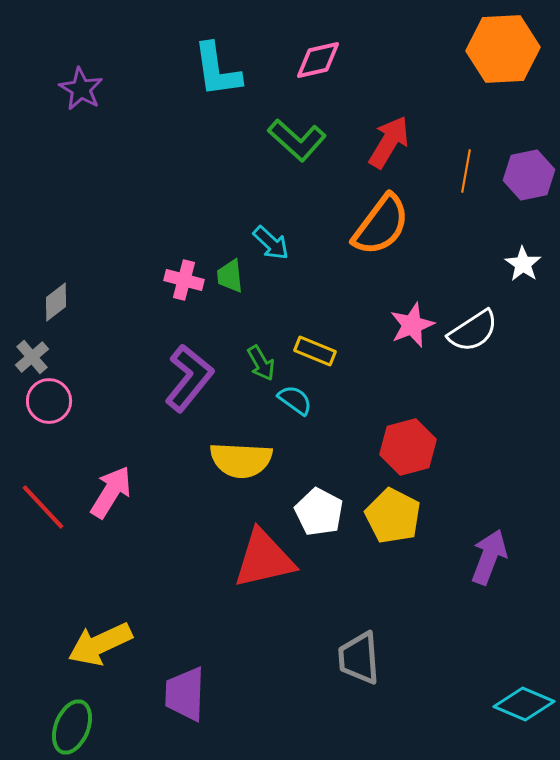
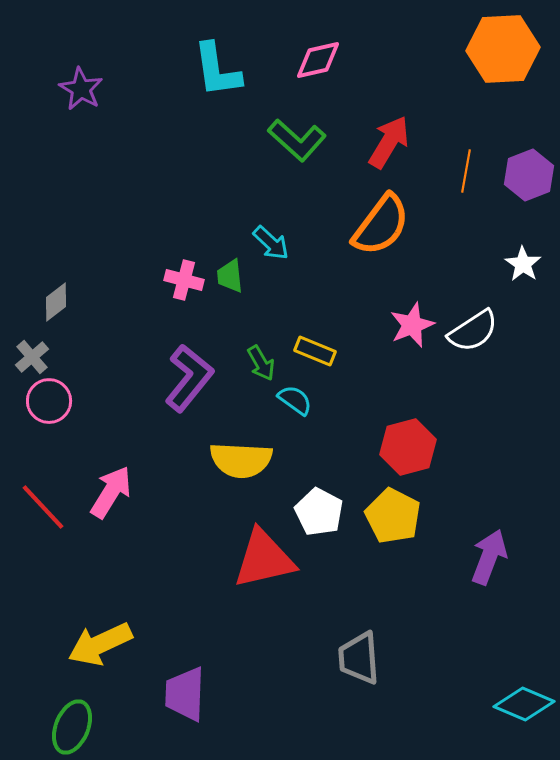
purple hexagon: rotated 9 degrees counterclockwise
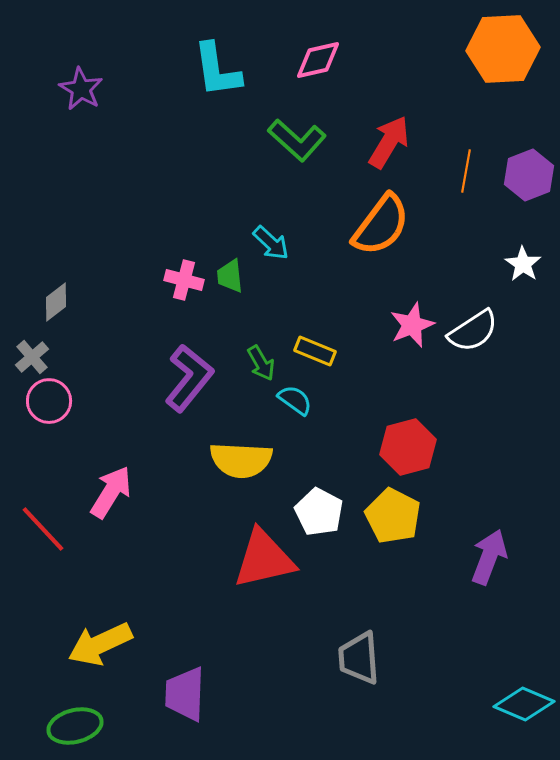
red line: moved 22 px down
green ellipse: moved 3 px right, 1 px up; rotated 54 degrees clockwise
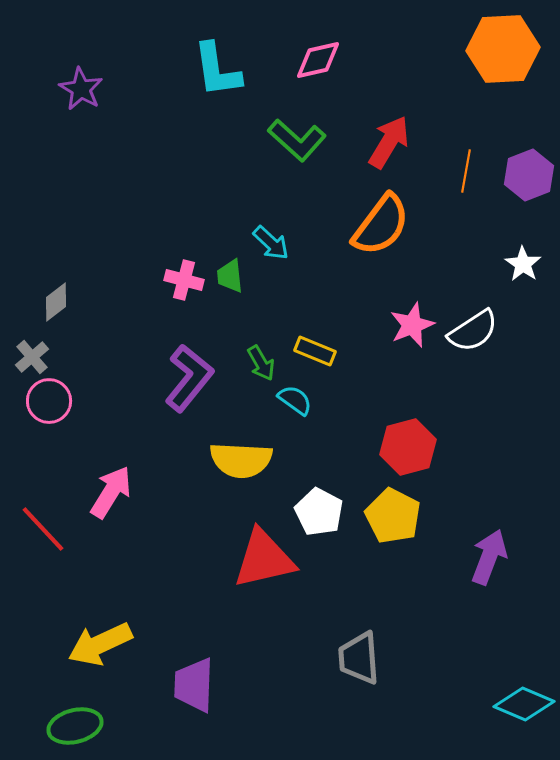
purple trapezoid: moved 9 px right, 9 px up
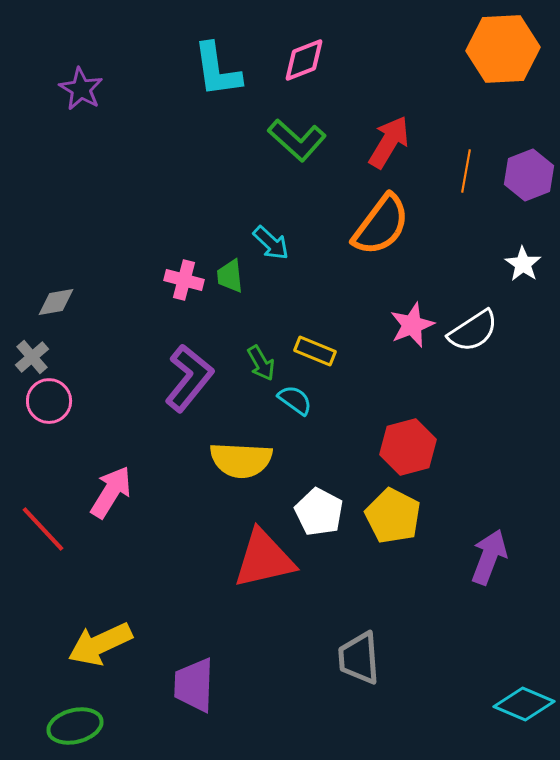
pink diamond: moved 14 px left; rotated 9 degrees counterclockwise
gray diamond: rotated 27 degrees clockwise
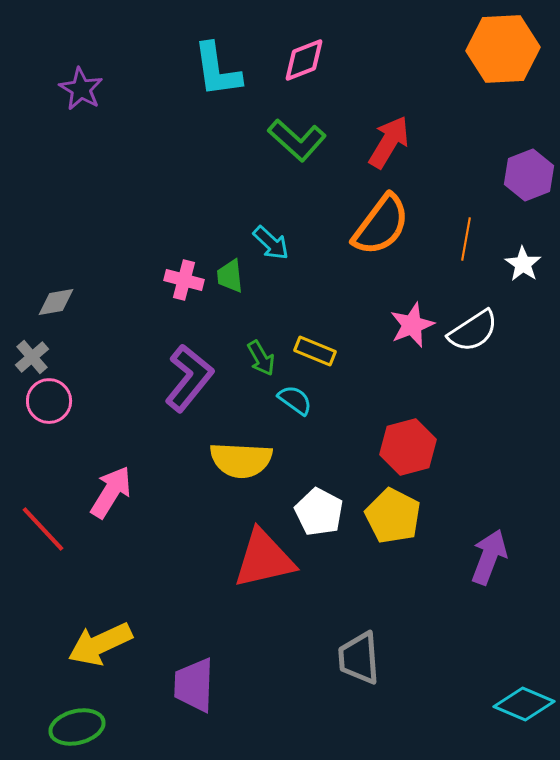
orange line: moved 68 px down
green arrow: moved 5 px up
green ellipse: moved 2 px right, 1 px down
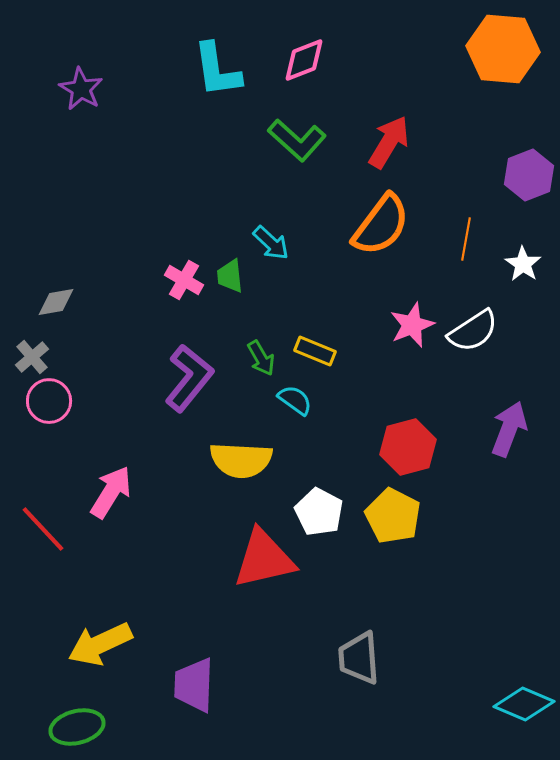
orange hexagon: rotated 8 degrees clockwise
pink cross: rotated 15 degrees clockwise
purple arrow: moved 20 px right, 128 px up
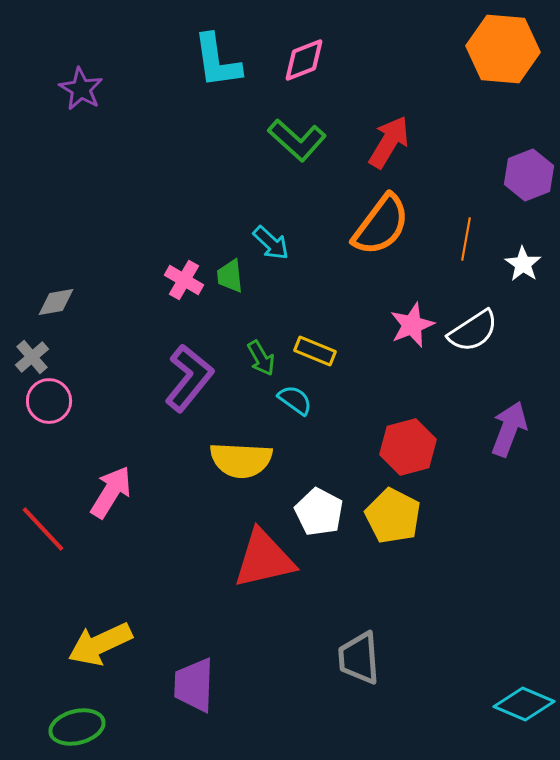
cyan L-shape: moved 9 px up
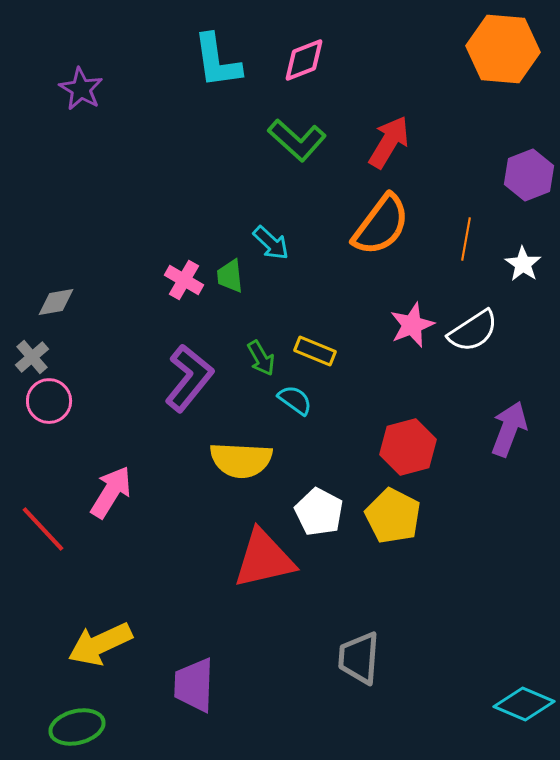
gray trapezoid: rotated 8 degrees clockwise
